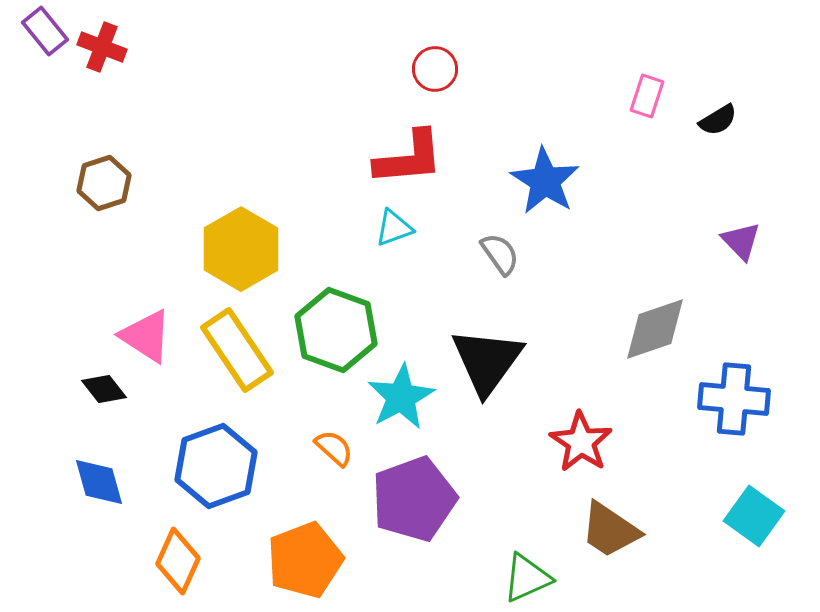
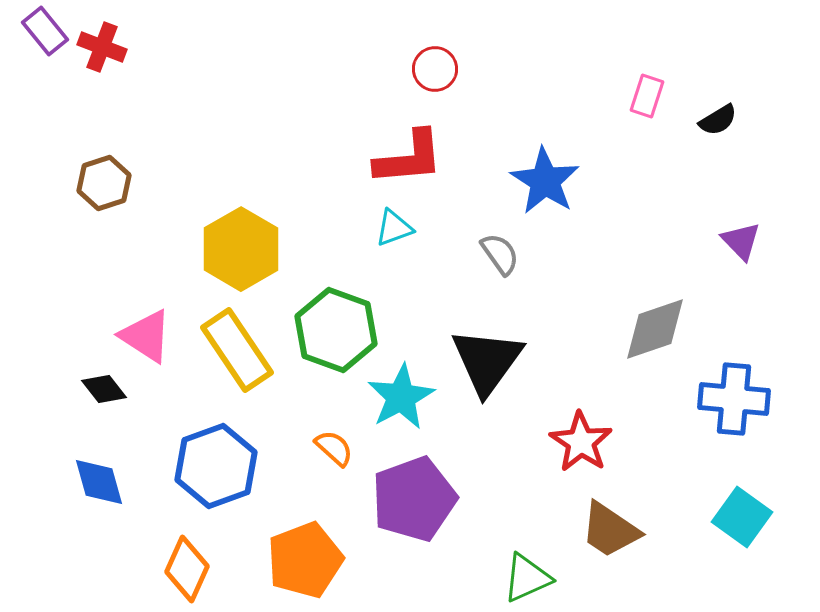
cyan square: moved 12 px left, 1 px down
orange diamond: moved 9 px right, 8 px down
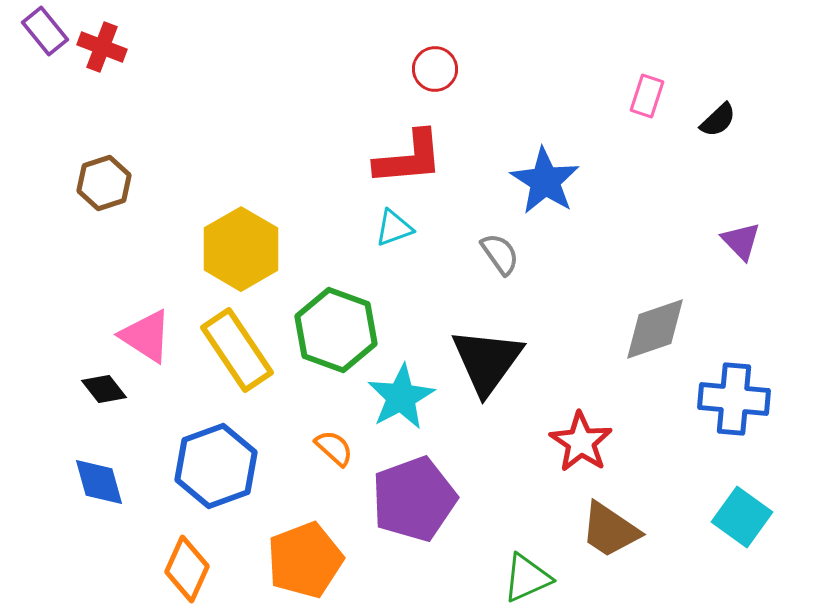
black semicircle: rotated 12 degrees counterclockwise
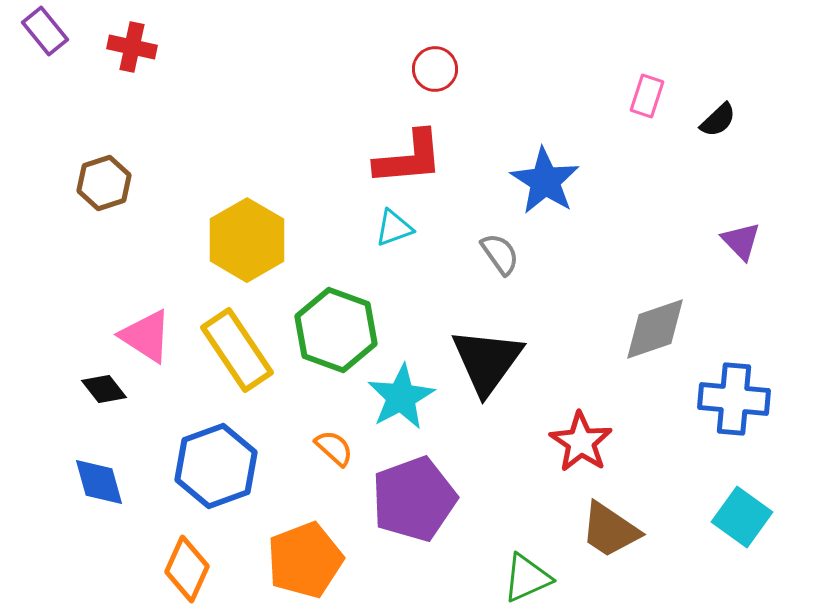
red cross: moved 30 px right; rotated 9 degrees counterclockwise
yellow hexagon: moved 6 px right, 9 px up
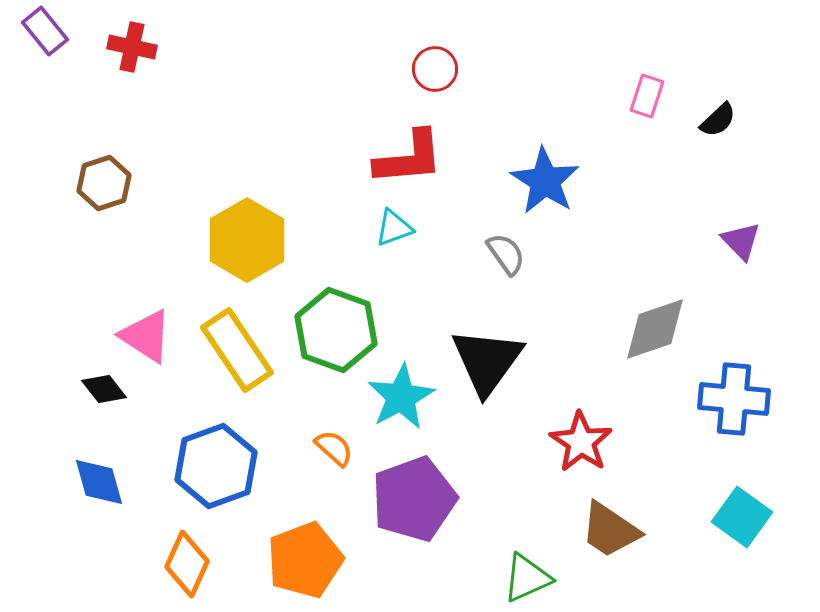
gray semicircle: moved 6 px right
orange diamond: moved 5 px up
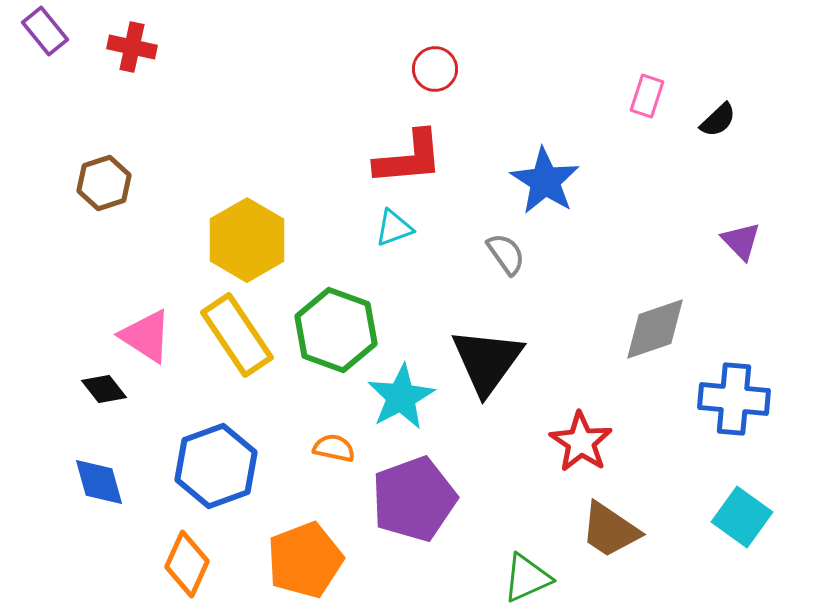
yellow rectangle: moved 15 px up
orange semicircle: rotated 30 degrees counterclockwise
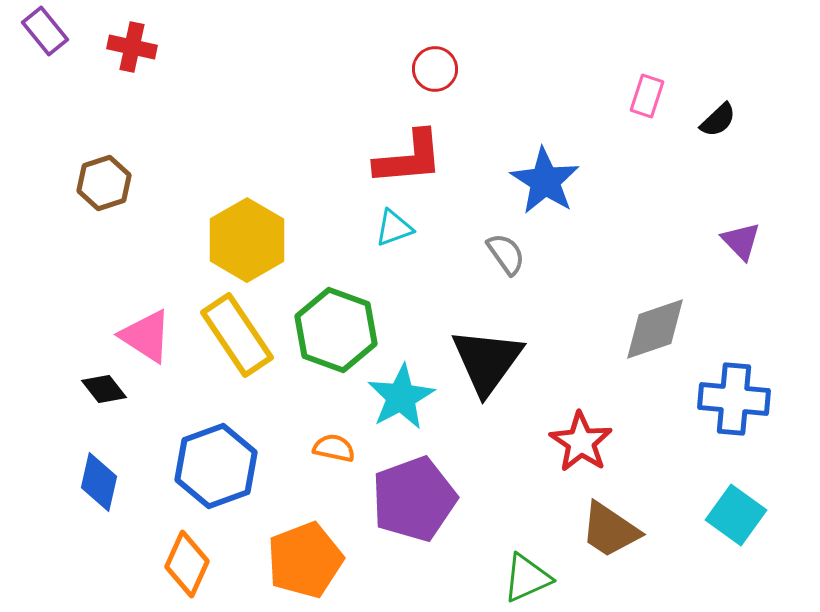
blue diamond: rotated 28 degrees clockwise
cyan square: moved 6 px left, 2 px up
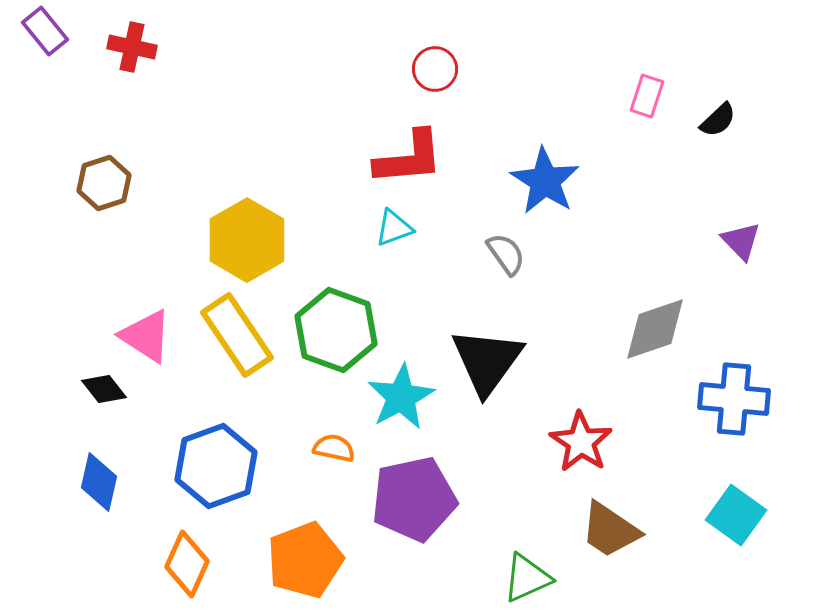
purple pentagon: rotated 8 degrees clockwise
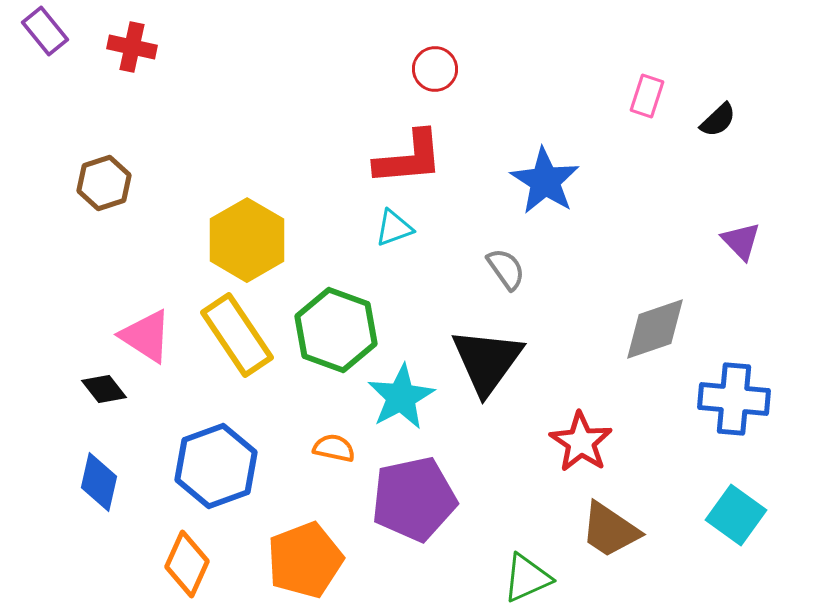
gray semicircle: moved 15 px down
